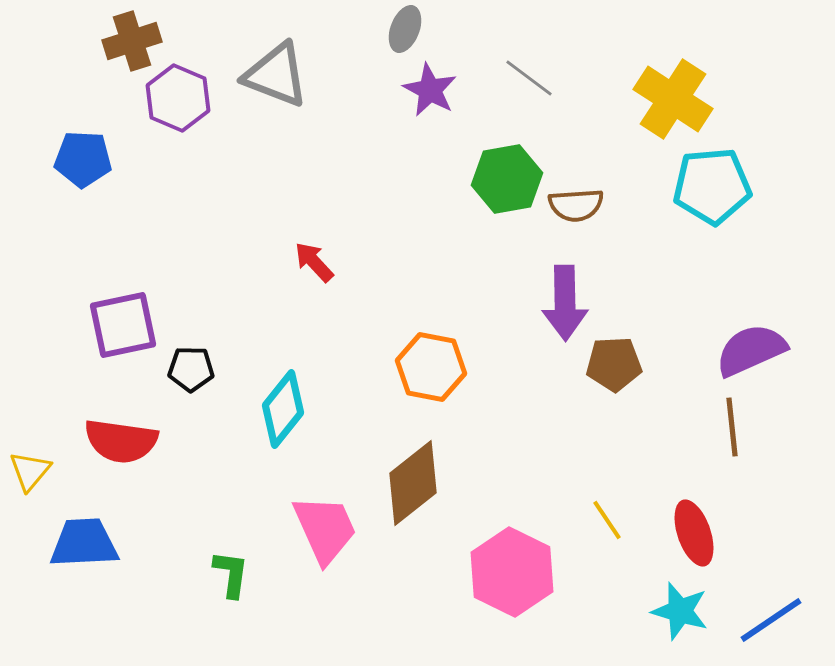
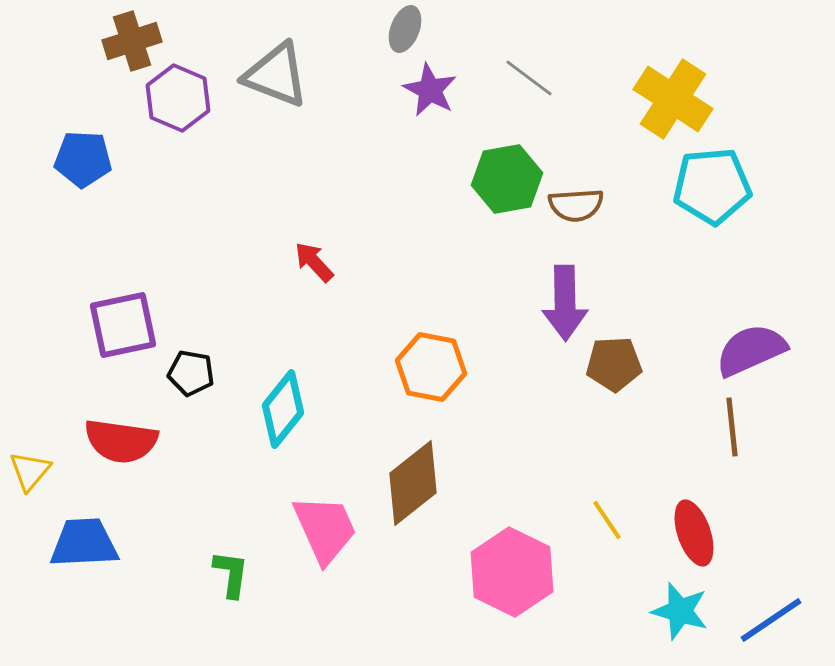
black pentagon: moved 4 px down; rotated 9 degrees clockwise
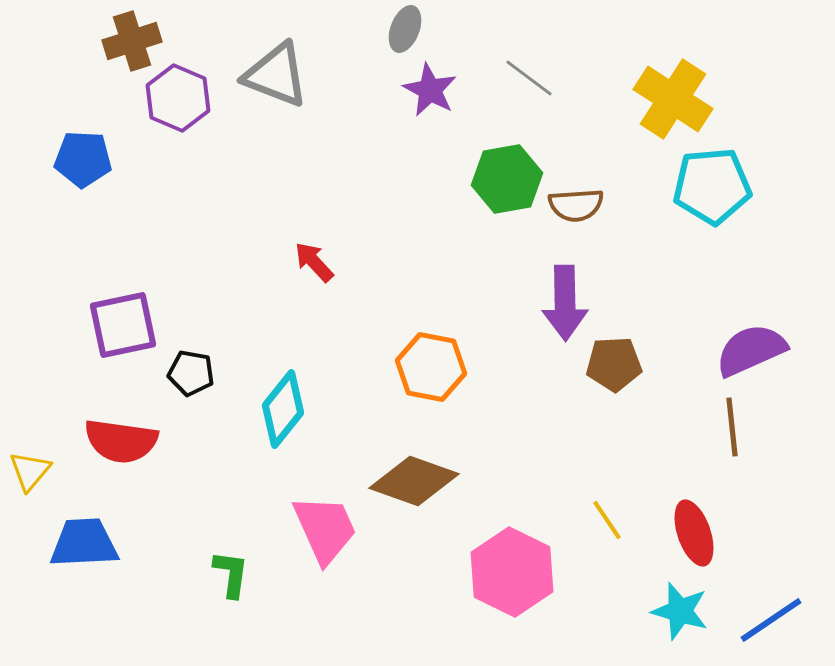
brown diamond: moved 1 px right, 2 px up; rotated 58 degrees clockwise
